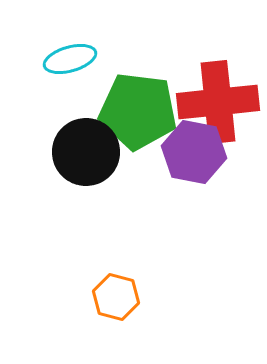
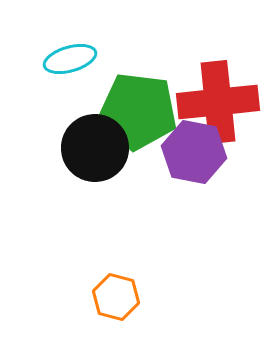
black circle: moved 9 px right, 4 px up
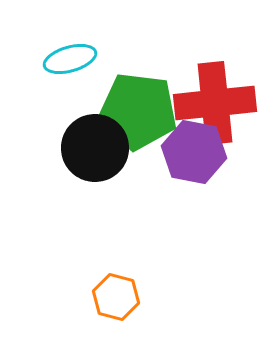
red cross: moved 3 px left, 1 px down
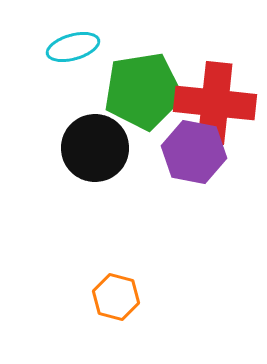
cyan ellipse: moved 3 px right, 12 px up
red cross: rotated 12 degrees clockwise
green pentagon: moved 5 px right, 20 px up; rotated 16 degrees counterclockwise
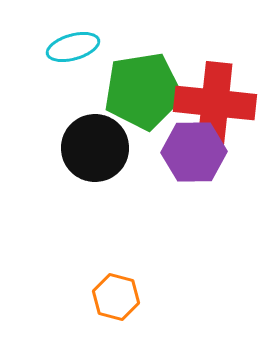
purple hexagon: rotated 12 degrees counterclockwise
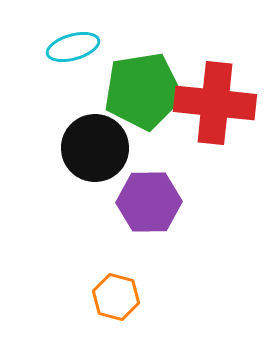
purple hexagon: moved 45 px left, 50 px down
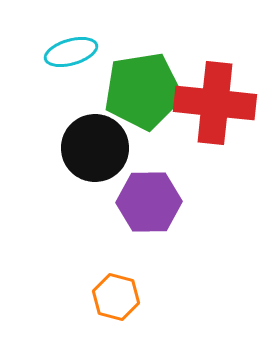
cyan ellipse: moved 2 px left, 5 px down
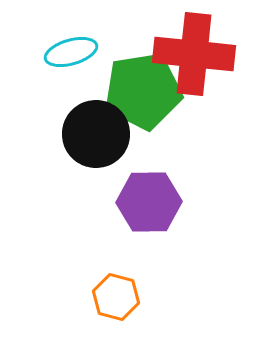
red cross: moved 21 px left, 49 px up
black circle: moved 1 px right, 14 px up
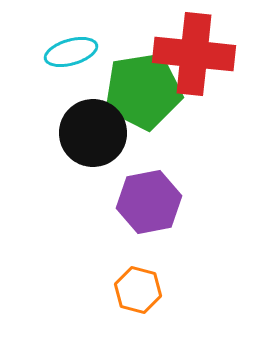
black circle: moved 3 px left, 1 px up
purple hexagon: rotated 10 degrees counterclockwise
orange hexagon: moved 22 px right, 7 px up
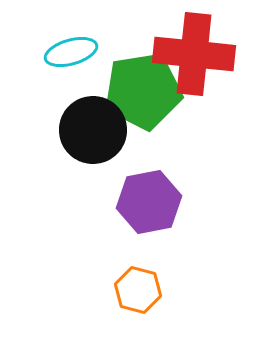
black circle: moved 3 px up
